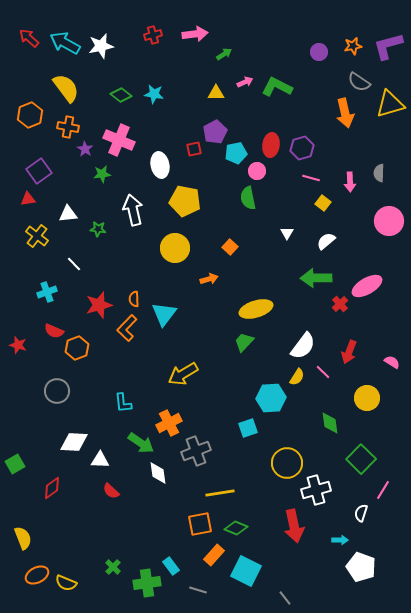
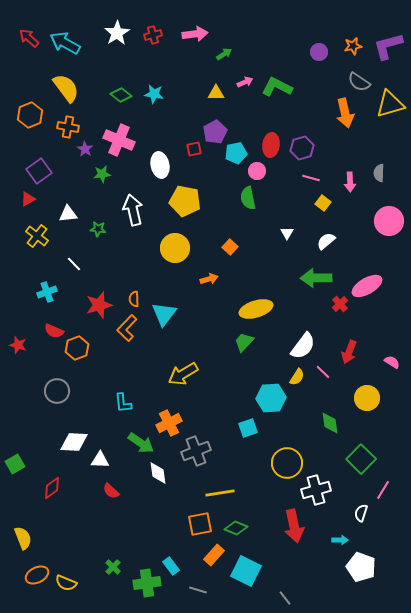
white star at (101, 46): moved 16 px right, 13 px up; rotated 20 degrees counterclockwise
red triangle at (28, 199): rotated 21 degrees counterclockwise
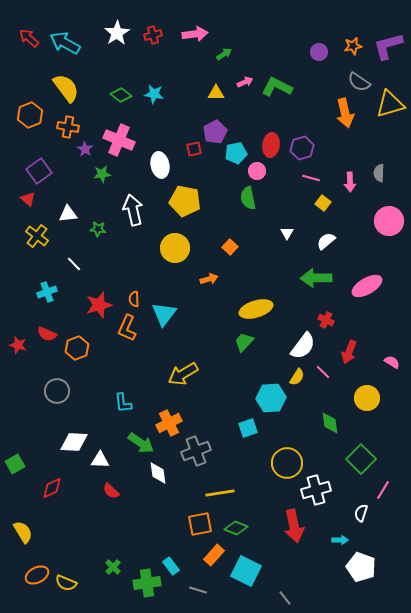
red triangle at (28, 199): rotated 49 degrees counterclockwise
red cross at (340, 304): moved 14 px left, 16 px down; rotated 21 degrees counterclockwise
orange L-shape at (127, 328): rotated 20 degrees counterclockwise
red semicircle at (54, 331): moved 7 px left, 3 px down
red diamond at (52, 488): rotated 10 degrees clockwise
yellow semicircle at (23, 538): moved 6 px up; rotated 10 degrees counterclockwise
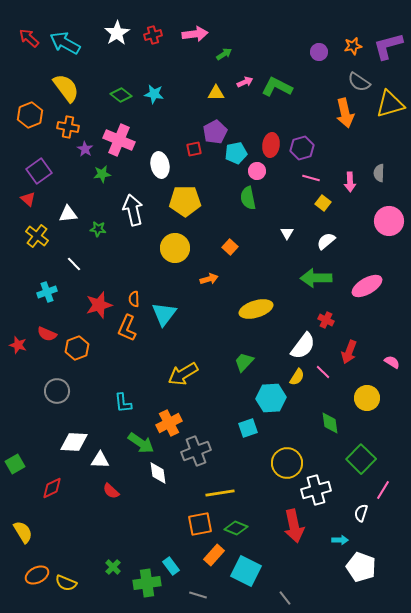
yellow pentagon at (185, 201): rotated 12 degrees counterclockwise
green trapezoid at (244, 342): moved 20 px down
gray line at (198, 590): moved 5 px down
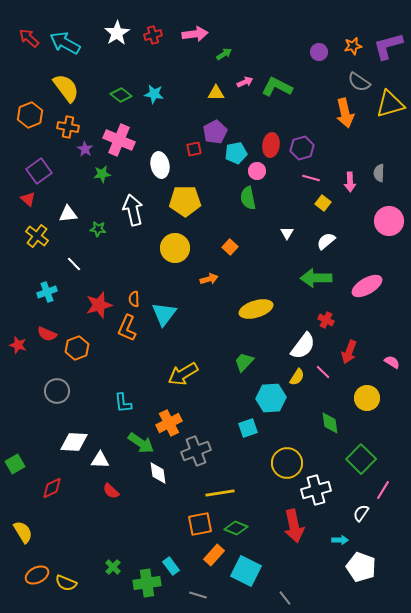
white semicircle at (361, 513): rotated 18 degrees clockwise
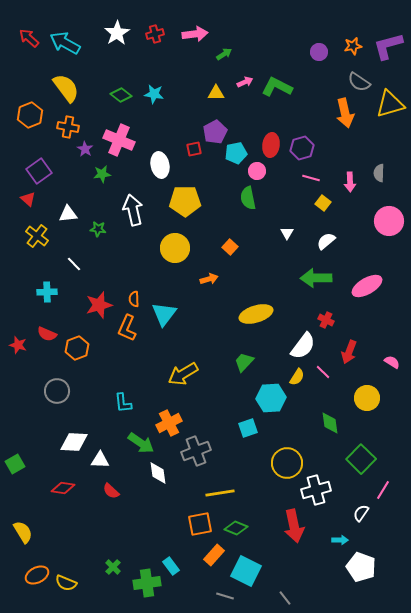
red cross at (153, 35): moved 2 px right, 1 px up
cyan cross at (47, 292): rotated 18 degrees clockwise
yellow ellipse at (256, 309): moved 5 px down
red diamond at (52, 488): moved 11 px right; rotated 35 degrees clockwise
gray line at (198, 595): moved 27 px right, 1 px down
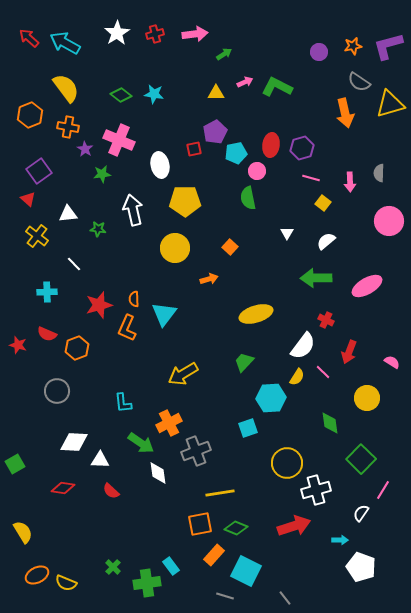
red arrow at (294, 526): rotated 96 degrees counterclockwise
